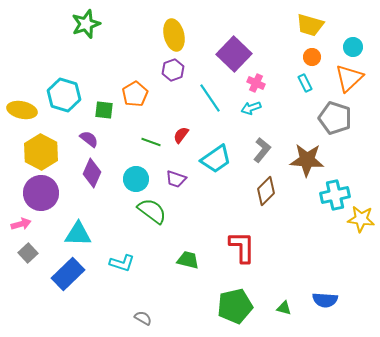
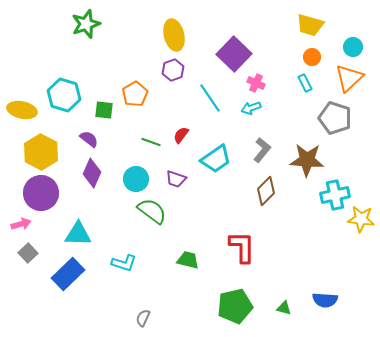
cyan L-shape at (122, 263): moved 2 px right
gray semicircle at (143, 318): rotated 96 degrees counterclockwise
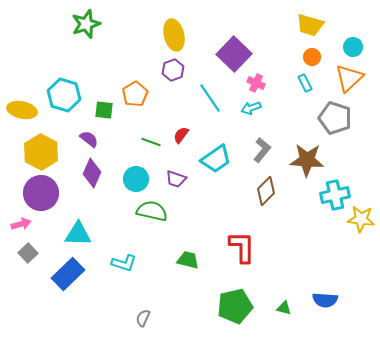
green semicircle at (152, 211): rotated 24 degrees counterclockwise
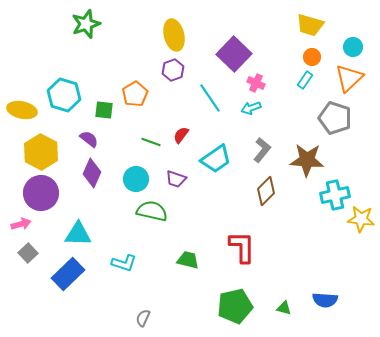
cyan rectangle at (305, 83): moved 3 px up; rotated 60 degrees clockwise
